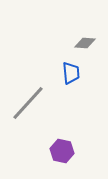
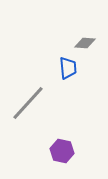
blue trapezoid: moved 3 px left, 5 px up
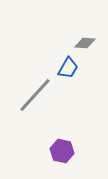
blue trapezoid: rotated 35 degrees clockwise
gray line: moved 7 px right, 8 px up
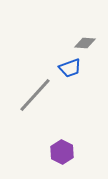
blue trapezoid: moved 2 px right; rotated 40 degrees clockwise
purple hexagon: moved 1 px down; rotated 15 degrees clockwise
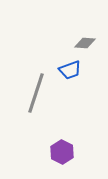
blue trapezoid: moved 2 px down
gray line: moved 1 px right, 2 px up; rotated 24 degrees counterclockwise
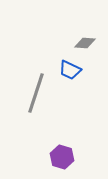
blue trapezoid: rotated 45 degrees clockwise
purple hexagon: moved 5 px down; rotated 10 degrees counterclockwise
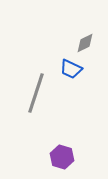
gray diamond: rotated 30 degrees counterclockwise
blue trapezoid: moved 1 px right, 1 px up
